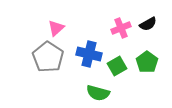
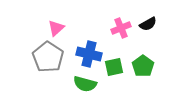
green pentagon: moved 4 px left, 4 px down
green square: moved 3 px left, 1 px down; rotated 18 degrees clockwise
green semicircle: moved 13 px left, 9 px up
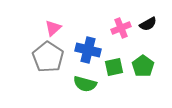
pink triangle: moved 3 px left
blue cross: moved 1 px left, 4 px up
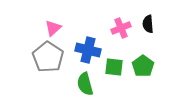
black semicircle: rotated 114 degrees clockwise
green square: rotated 18 degrees clockwise
green semicircle: rotated 60 degrees clockwise
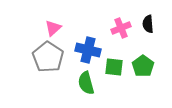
green semicircle: moved 1 px right, 1 px up
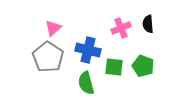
green pentagon: rotated 15 degrees counterclockwise
